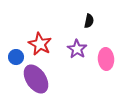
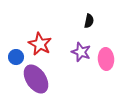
purple star: moved 4 px right, 3 px down; rotated 12 degrees counterclockwise
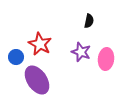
pink ellipse: rotated 10 degrees clockwise
purple ellipse: moved 1 px right, 1 px down
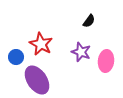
black semicircle: rotated 24 degrees clockwise
red star: moved 1 px right
pink ellipse: moved 2 px down
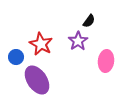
purple star: moved 3 px left, 11 px up; rotated 18 degrees clockwise
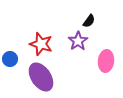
red star: rotated 10 degrees counterclockwise
blue circle: moved 6 px left, 2 px down
purple ellipse: moved 4 px right, 3 px up
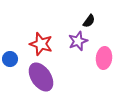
purple star: rotated 12 degrees clockwise
pink ellipse: moved 2 px left, 3 px up
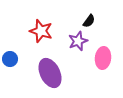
red star: moved 13 px up
pink ellipse: moved 1 px left
purple ellipse: moved 9 px right, 4 px up; rotated 8 degrees clockwise
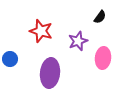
black semicircle: moved 11 px right, 4 px up
purple ellipse: rotated 32 degrees clockwise
